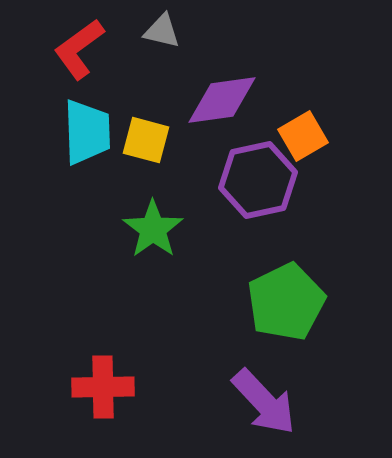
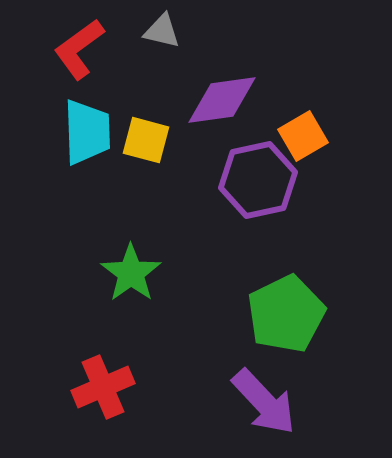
green star: moved 22 px left, 44 px down
green pentagon: moved 12 px down
red cross: rotated 22 degrees counterclockwise
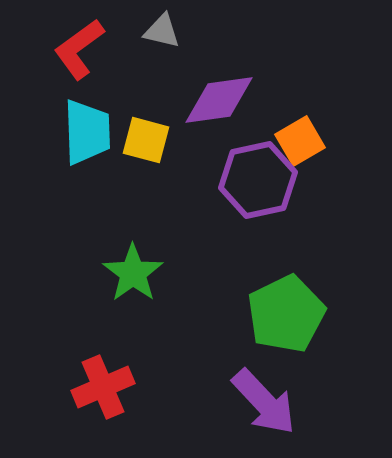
purple diamond: moved 3 px left
orange square: moved 3 px left, 5 px down
green star: moved 2 px right
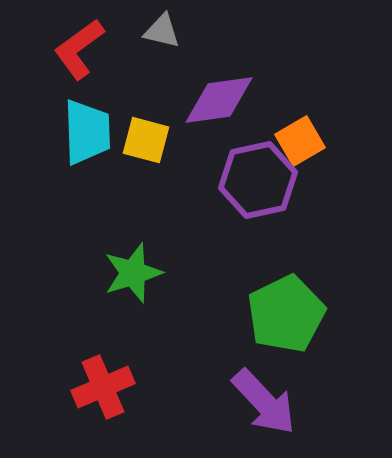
green star: rotated 18 degrees clockwise
